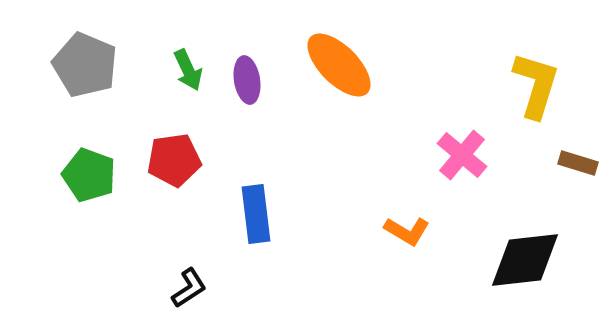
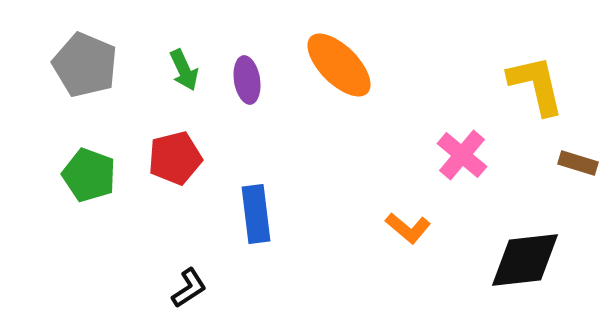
green arrow: moved 4 px left
yellow L-shape: rotated 30 degrees counterclockwise
red pentagon: moved 1 px right, 2 px up; rotated 6 degrees counterclockwise
orange L-shape: moved 1 px right, 3 px up; rotated 9 degrees clockwise
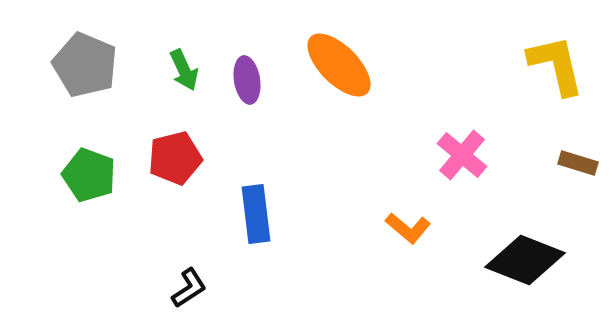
yellow L-shape: moved 20 px right, 20 px up
black diamond: rotated 28 degrees clockwise
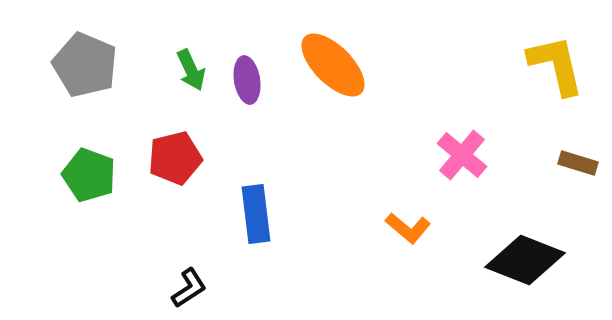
orange ellipse: moved 6 px left
green arrow: moved 7 px right
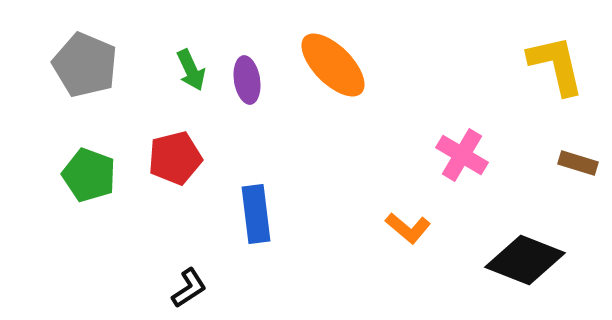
pink cross: rotated 9 degrees counterclockwise
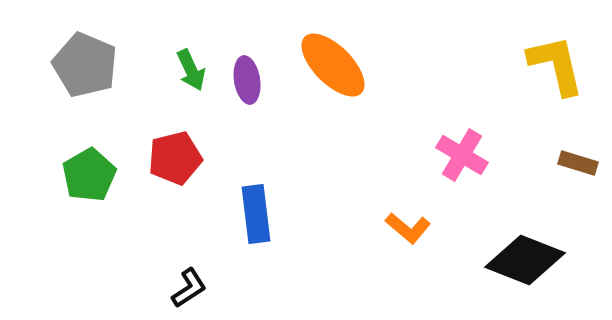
green pentagon: rotated 22 degrees clockwise
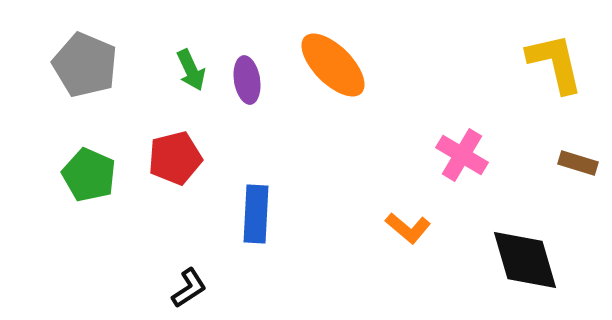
yellow L-shape: moved 1 px left, 2 px up
green pentagon: rotated 18 degrees counterclockwise
blue rectangle: rotated 10 degrees clockwise
black diamond: rotated 52 degrees clockwise
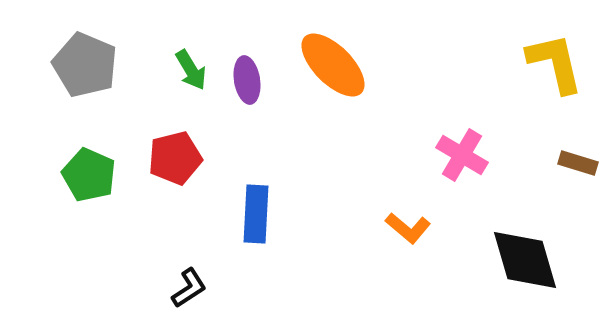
green arrow: rotated 6 degrees counterclockwise
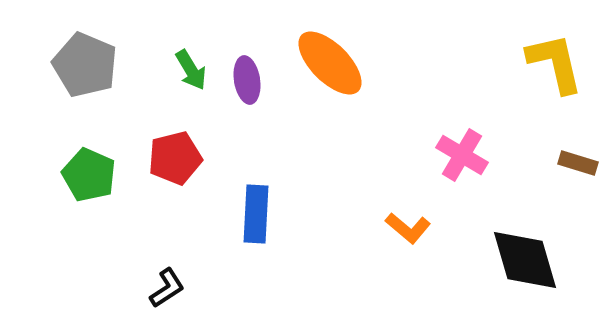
orange ellipse: moved 3 px left, 2 px up
black L-shape: moved 22 px left
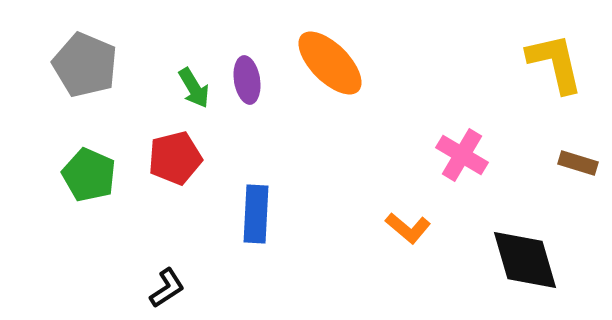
green arrow: moved 3 px right, 18 px down
